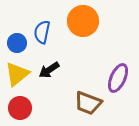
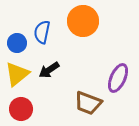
red circle: moved 1 px right, 1 px down
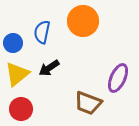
blue circle: moved 4 px left
black arrow: moved 2 px up
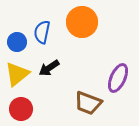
orange circle: moved 1 px left, 1 px down
blue circle: moved 4 px right, 1 px up
